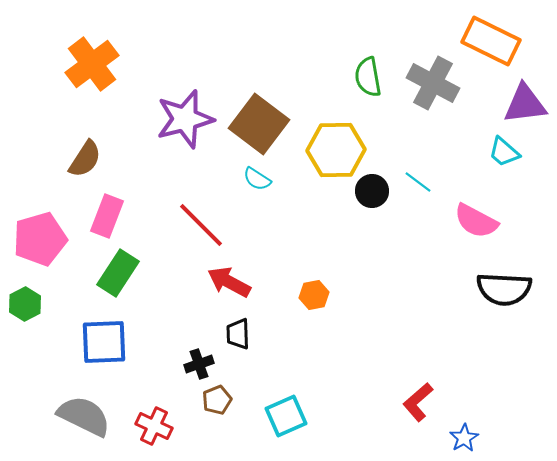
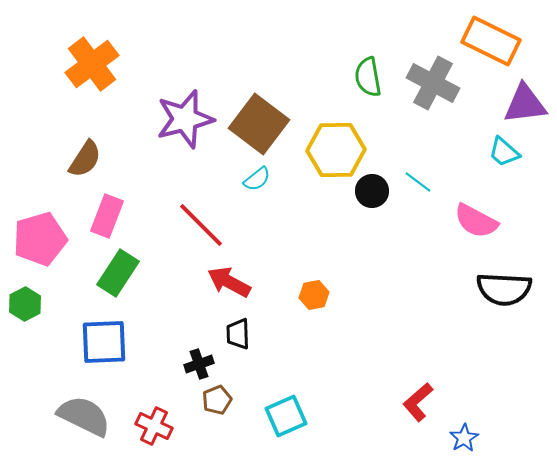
cyan semicircle: rotated 72 degrees counterclockwise
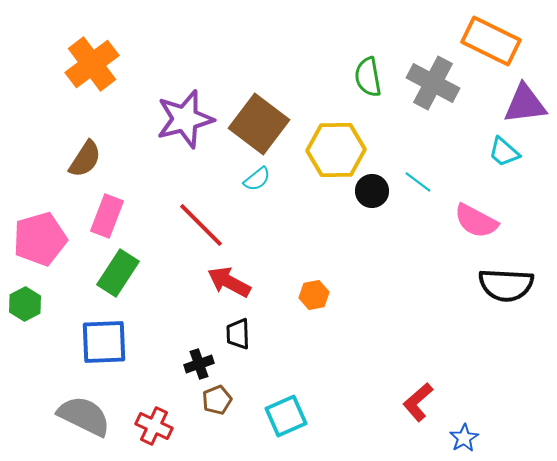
black semicircle: moved 2 px right, 4 px up
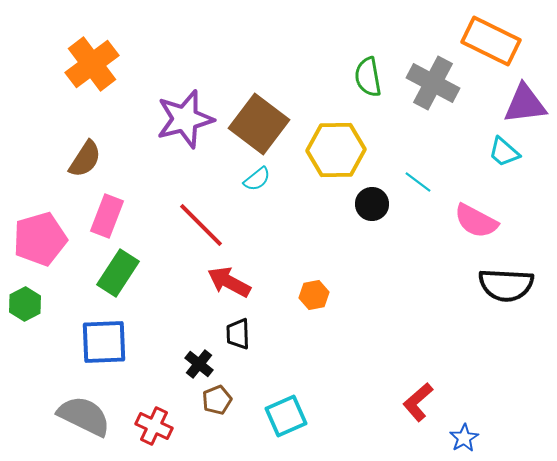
black circle: moved 13 px down
black cross: rotated 32 degrees counterclockwise
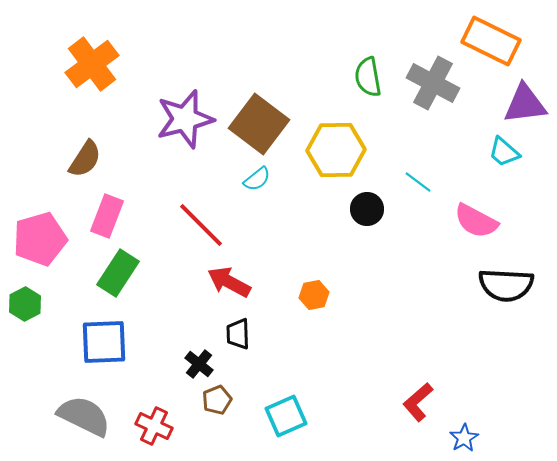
black circle: moved 5 px left, 5 px down
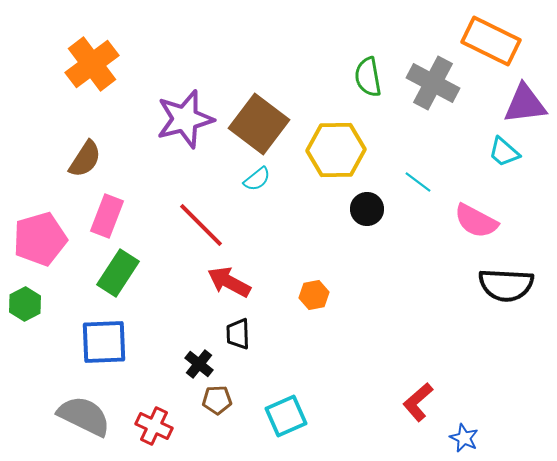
brown pentagon: rotated 20 degrees clockwise
blue star: rotated 16 degrees counterclockwise
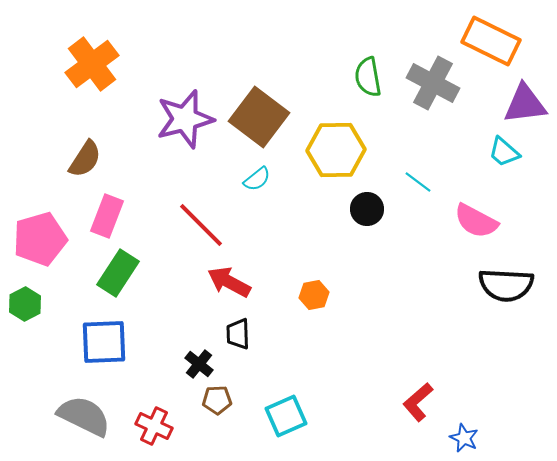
brown square: moved 7 px up
